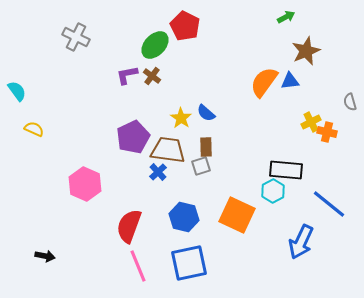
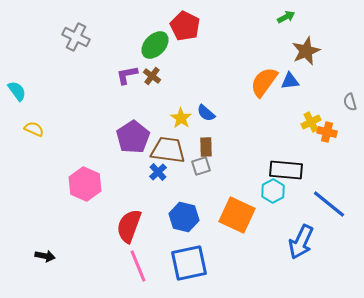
purple pentagon: rotated 8 degrees counterclockwise
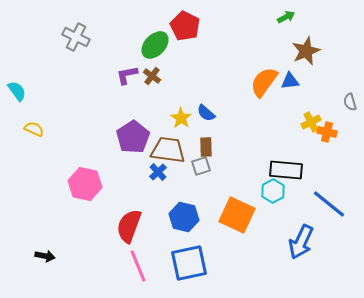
pink hexagon: rotated 12 degrees counterclockwise
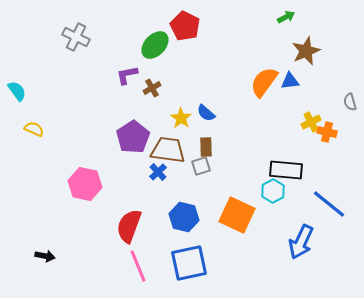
brown cross: moved 12 px down; rotated 24 degrees clockwise
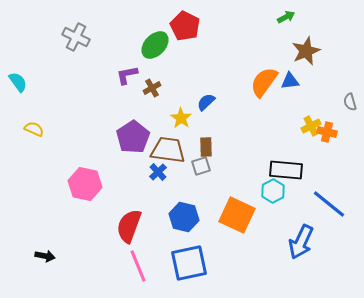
cyan semicircle: moved 1 px right, 9 px up
blue semicircle: moved 11 px up; rotated 96 degrees clockwise
yellow cross: moved 4 px down
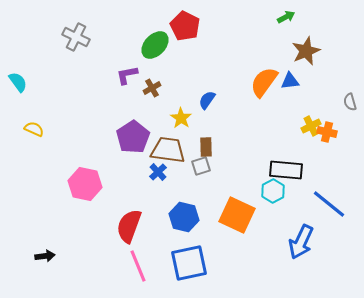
blue semicircle: moved 1 px right, 2 px up; rotated 12 degrees counterclockwise
black arrow: rotated 18 degrees counterclockwise
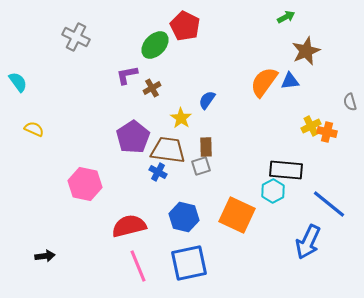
blue cross: rotated 18 degrees counterclockwise
red semicircle: rotated 56 degrees clockwise
blue arrow: moved 7 px right
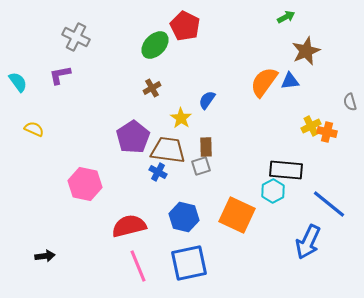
purple L-shape: moved 67 px left
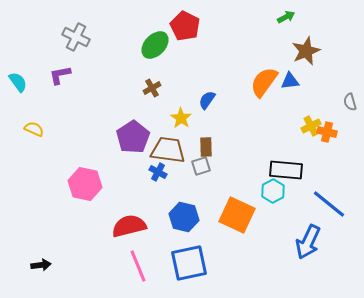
black arrow: moved 4 px left, 9 px down
